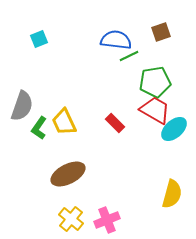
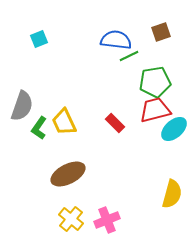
red trapezoid: rotated 44 degrees counterclockwise
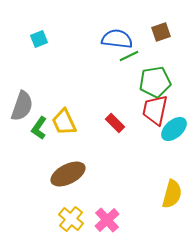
blue semicircle: moved 1 px right, 1 px up
red trapezoid: rotated 64 degrees counterclockwise
pink cross: rotated 20 degrees counterclockwise
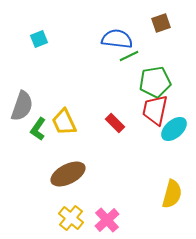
brown square: moved 9 px up
green L-shape: moved 1 px left, 1 px down
yellow cross: moved 1 px up
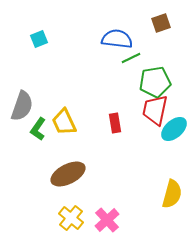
green line: moved 2 px right, 2 px down
red rectangle: rotated 36 degrees clockwise
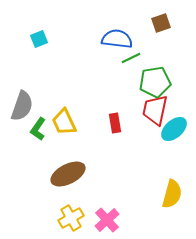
yellow cross: rotated 20 degrees clockwise
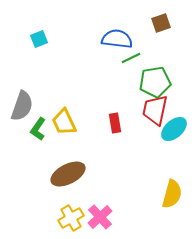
pink cross: moved 7 px left, 3 px up
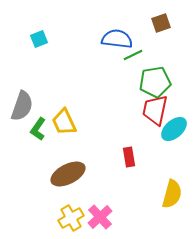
green line: moved 2 px right, 3 px up
red rectangle: moved 14 px right, 34 px down
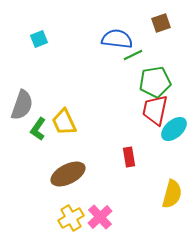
gray semicircle: moved 1 px up
